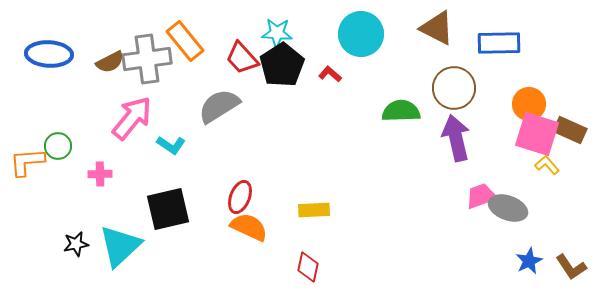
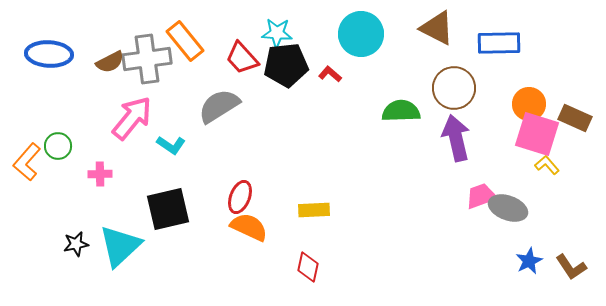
black pentagon: moved 4 px right; rotated 27 degrees clockwise
brown rectangle: moved 5 px right, 12 px up
orange L-shape: rotated 45 degrees counterclockwise
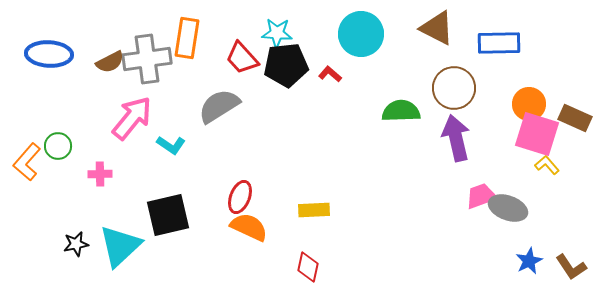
orange rectangle: moved 2 px right, 3 px up; rotated 48 degrees clockwise
black square: moved 6 px down
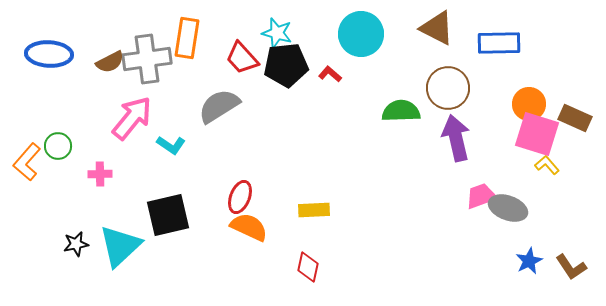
cyan star: rotated 12 degrees clockwise
brown circle: moved 6 px left
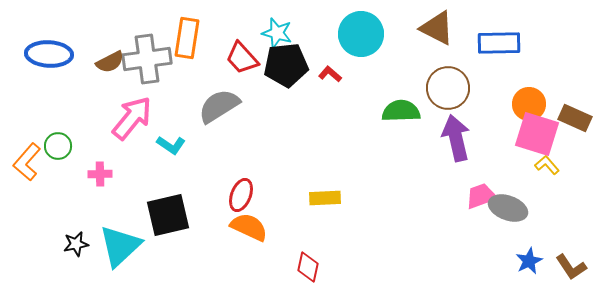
red ellipse: moved 1 px right, 2 px up
yellow rectangle: moved 11 px right, 12 px up
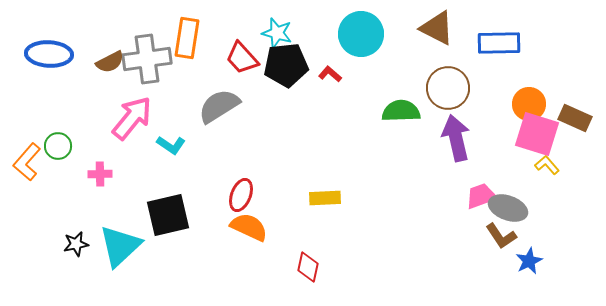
brown L-shape: moved 70 px left, 31 px up
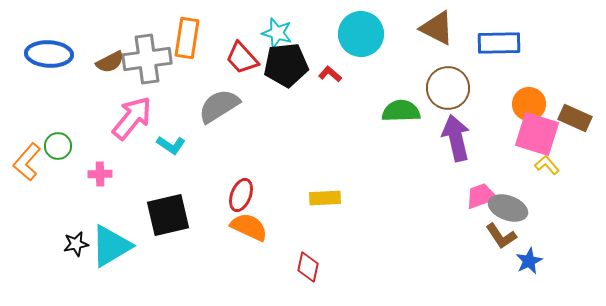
cyan triangle: moved 9 px left; rotated 12 degrees clockwise
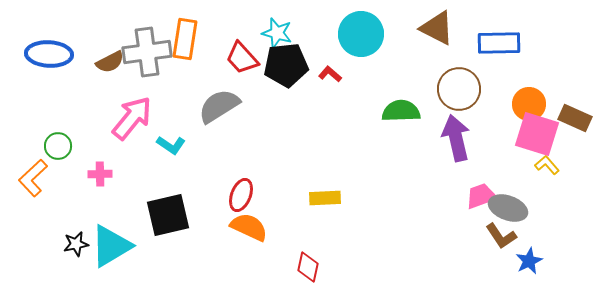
orange rectangle: moved 2 px left, 1 px down
gray cross: moved 7 px up
brown circle: moved 11 px right, 1 px down
orange L-shape: moved 6 px right, 16 px down; rotated 6 degrees clockwise
